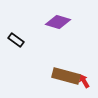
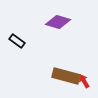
black rectangle: moved 1 px right, 1 px down
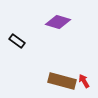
brown rectangle: moved 4 px left, 5 px down
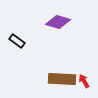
brown rectangle: moved 2 px up; rotated 12 degrees counterclockwise
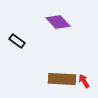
purple diamond: rotated 30 degrees clockwise
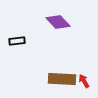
black rectangle: rotated 42 degrees counterclockwise
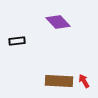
brown rectangle: moved 3 px left, 2 px down
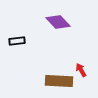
red arrow: moved 3 px left, 11 px up
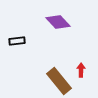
red arrow: rotated 32 degrees clockwise
brown rectangle: rotated 48 degrees clockwise
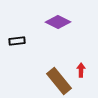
purple diamond: rotated 20 degrees counterclockwise
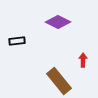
red arrow: moved 2 px right, 10 px up
